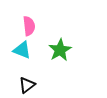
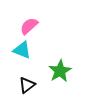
pink semicircle: rotated 126 degrees counterclockwise
green star: moved 21 px down
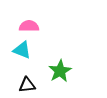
pink semicircle: rotated 42 degrees clockwise
black triangle: rotated 30 degrees clockwise
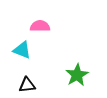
pink semicircle: moved 11 px right
green star: moved 17 px right, 4 px down
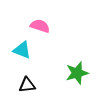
pink semicircle: rotated 18 degrees clockwise
green star: moved 2 px up; rotated 15 degrees clockwise
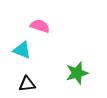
black triangle: moved 1 px up
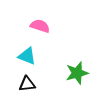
cyan triangle: moved 5 px right, 6 px down
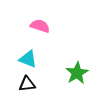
cyan triangle: moved 1 px right, 3 px down
green star: rotated 15 degrees counterclockwise
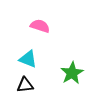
green star: moved 5 px left
black triangle: moved 2 px left, 1 px down
